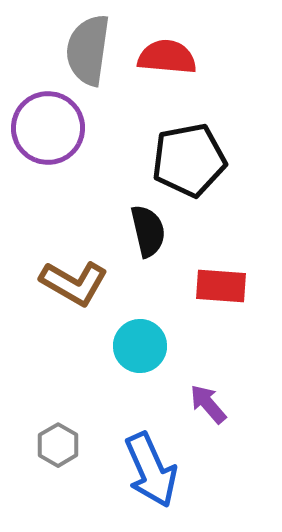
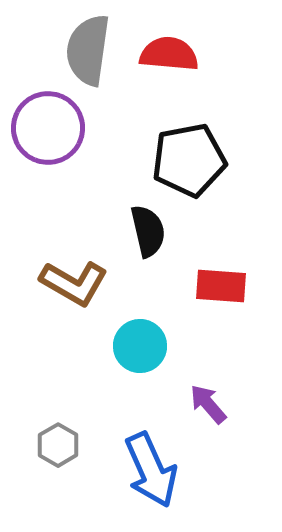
red semicircle: moved 2 px right, 3 px up
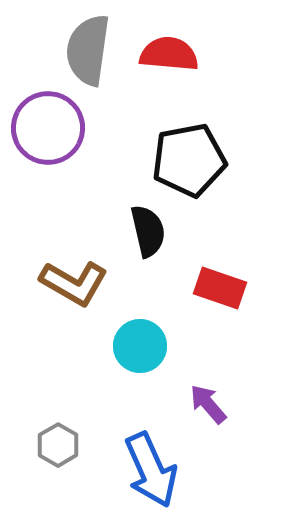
red rectangle: moved 1 px left, 2 px down; rotated 15 degrees clockwise
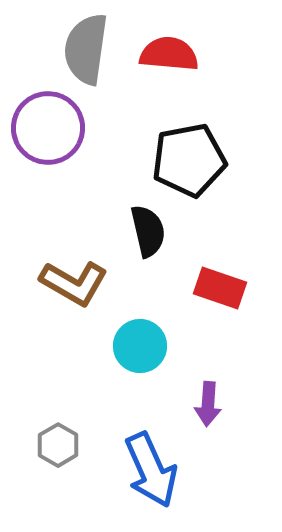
gray semicircle: moved 2 px left, 1 px up
purple arrow: rotated 135 degrees counterclockwise
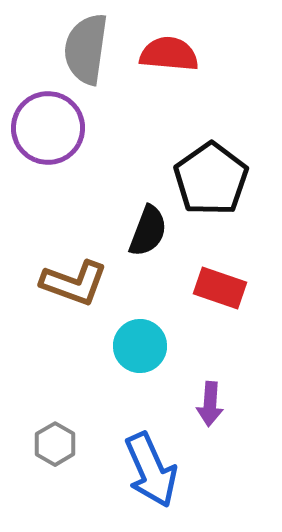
black pentagon: moved 22 px right, 19 px down; rotated 24 degrees counterclockwise
black semicircle: rotated 34 degrees clockwise
brown L-shape: rotated 10 degrees counterclockwise
purple arrow: moved 2 px right
gray hexagon: moved 3 px left, 1 px up
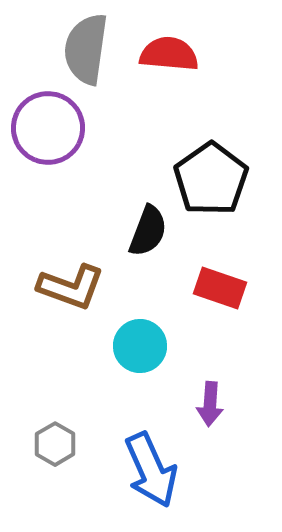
brown L-shape: moved 3 px left, 4 px down
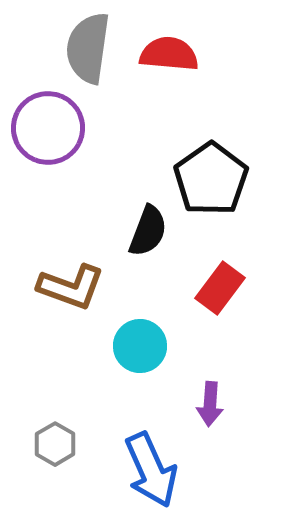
gray semicircle: moved 2 px right, 1 px up
red rectangle: rotated 72 degrees counterclockwise
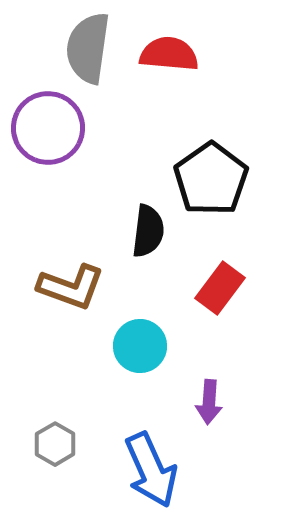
black semicircle: rotated 14 degrees counterclockwise
purple arrow: moved 1 px left, 2 px up
